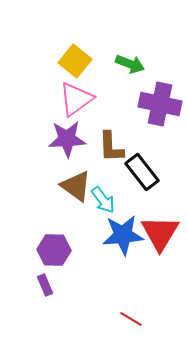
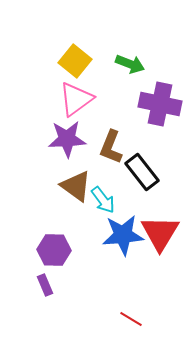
brown L-shape: rotated 24 degrees clockwise
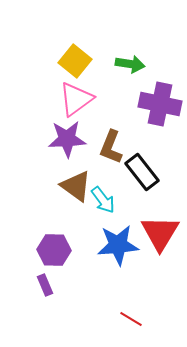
green arrow: rotated 12 degrees counterclockwise
blue star: moved 5 px left, 10 px down
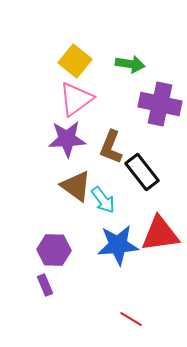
red triangle: moved 1 px down; rotated 51 degrees clockwise
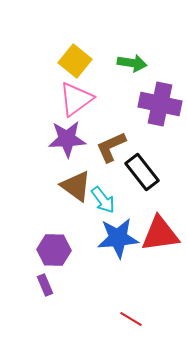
green arrow: moved 2 px right, 1 px up
brown L-shape: rotated 44 degrees clockwise
blue star: moved 7 px up
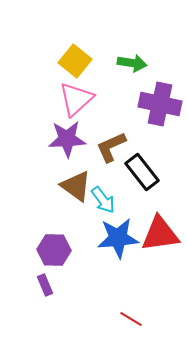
pink triangle: rotated 6 degrees counterclockwise
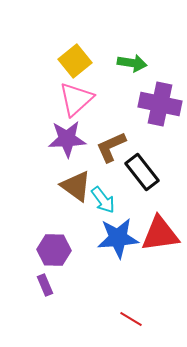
yellow square: rotated 12 degrees clockwise
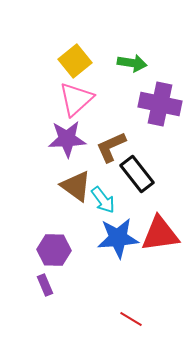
black rectangle: moved 5 px left, 2 px down
